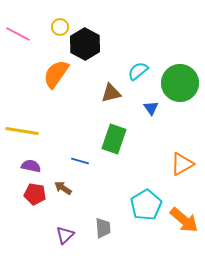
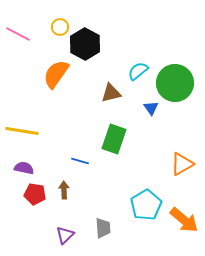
green circle: moved 5 px left
purple semicircle: moved 7 px left, 2 px down
brown arrow: moved 1 px right, 2 px down; rotated 54 degrees clockwise
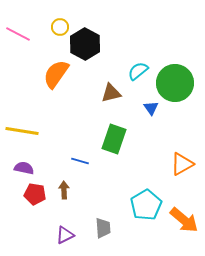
purple triangle: rotated 18 degrees clockwise
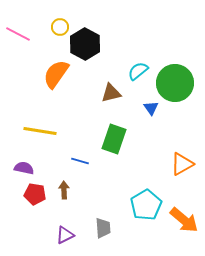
yellow line: moved 18 px right
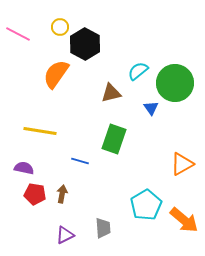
brown arrow: moved 2 px left, 4 px down; rotated 12 degrees clockwise
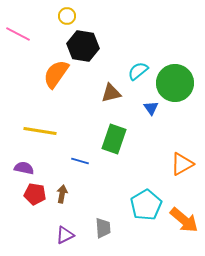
yellow circle: moved 7 px right, 11 px up
black hexagon: moved 2 px left, 2 px down; rotated 20 degrees counterclockwise
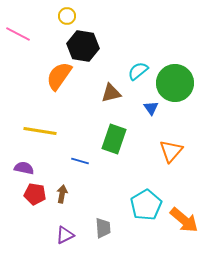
orange semicircle: moved 3 px right, 2 px down
orange triangle: moved 11 px left, 13 px up; rotated 20 degrees counterclockwise
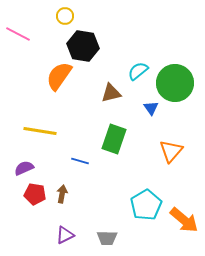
yellow circle: moved 2 px left
purple semicircle: rotated 36 degrees counterclockwise
gray trapezoid: moved 4 px right, 10 px down; rotated 95 degrees clockwise
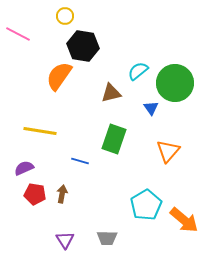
orange triangle: moved 3 px left
purple triangle: moved 5 px down; rotated 36 degrees counterclockwise
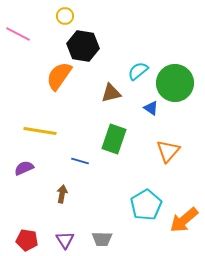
blue triangle: rotated 21 degrees counterclockwise
red pentagon: moved 8 px left, 46 px down
orange arrow: rotated 100 degrees clockwise
gray trapezoid: moved 5 px left, 1 px down
